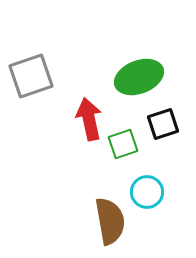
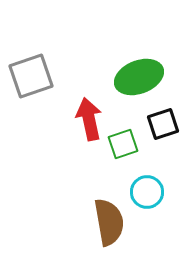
brown semicircle: moved 1 px left, 1 px down
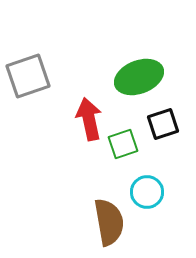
gray square: moved 3 px left
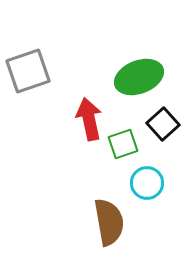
gray square: moved 5 px up
black square: rotated 24 degrees counterclockwise
cyan circle: moved 9 px up
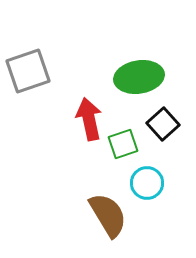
green ellipse: rotated 12 degrees clockwise
brown semicircle: moved 1 px left, 7 px up; rotated 21 degrees counterclockwise
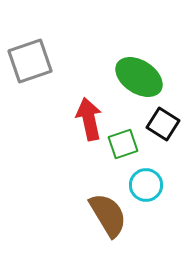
gray square: moved 2 px right, 10 px up
green ellipse: rotated 42 degrees clockwise
black square: rotated 16 degrees counterclockwise
cyan circle: moved 1 px left, 2 px down
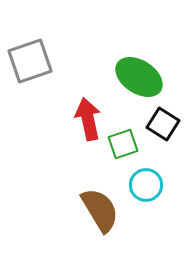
red arrow: moved 1 px left
brown semicircle: moved 8 px left, 5 px up
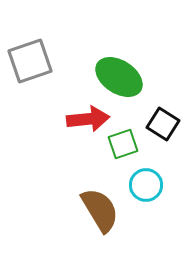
green ellipse: moved 20 px left
red arrow: rotated 96 degrees clockwise
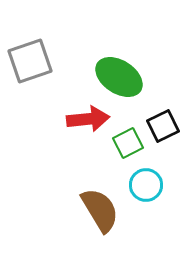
black square: moved 2 px down; rotated 32 degrees clockwise
green square: moved 5 px right, 1 px up; rotated 8 degrees counterclockwise
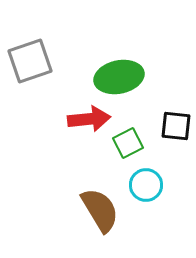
green ellipse: rotated 45 degrees counterclockwise
red arrow: moved 1 px right
black square: moved 13 px right; rotated 32 degrees clockwise
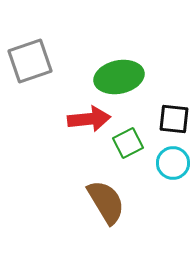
black square: moved 2 px left, 7 px up
cyan circle: moved 27 px right, 22 px up
brown semicircle: moved 6 px right, 8 px up
